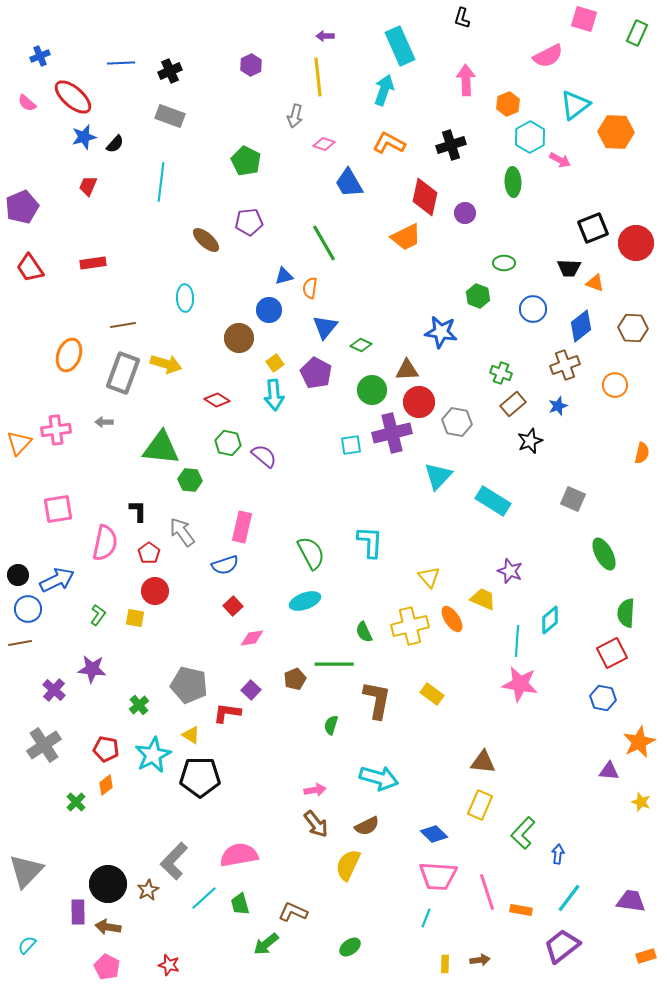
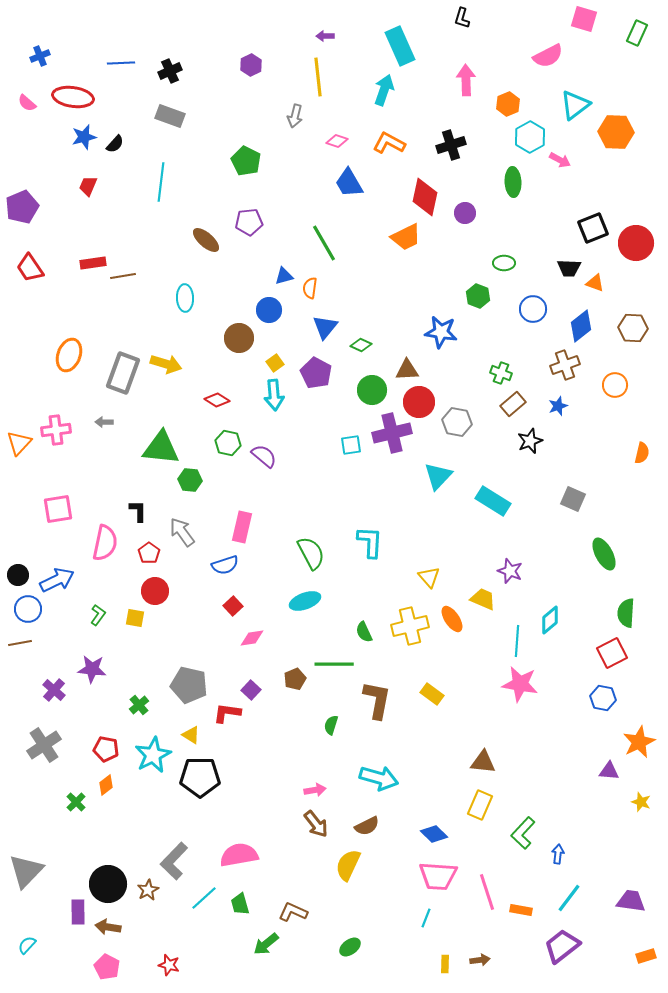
red ellipse at (73, 97): rotated 33 degrees counterclockwise
pink diamond at (324, 144): moved 13 px right, 3 px up
brown line at (123, 325): moved 49 px up
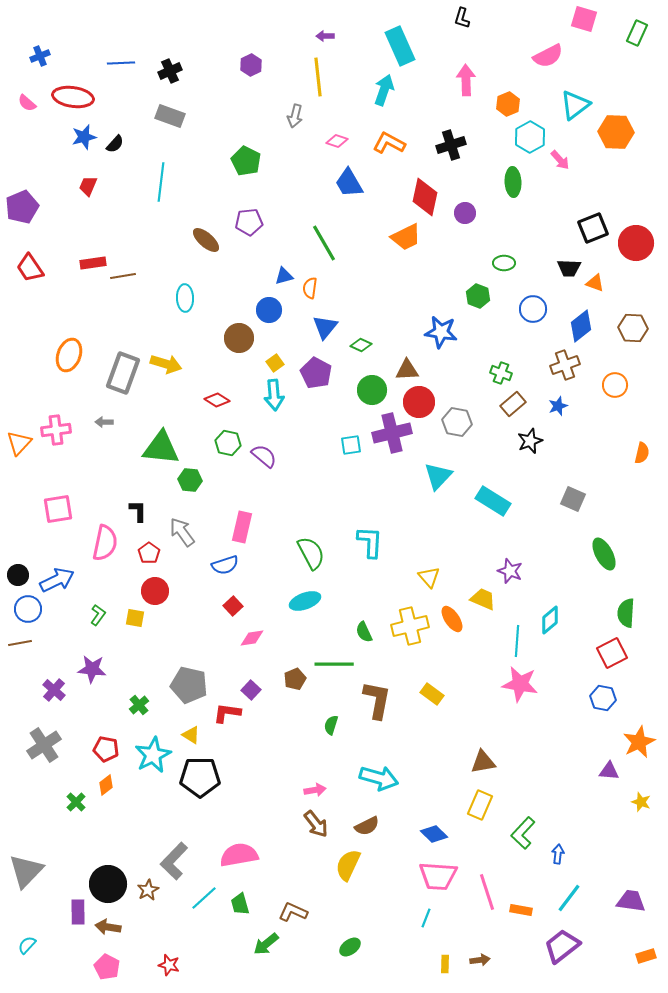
pink arrow at (560, 160): rotated 20 degrees clockwise
brown triangle at (483, 762): rotated 16 degrees counterclockwise
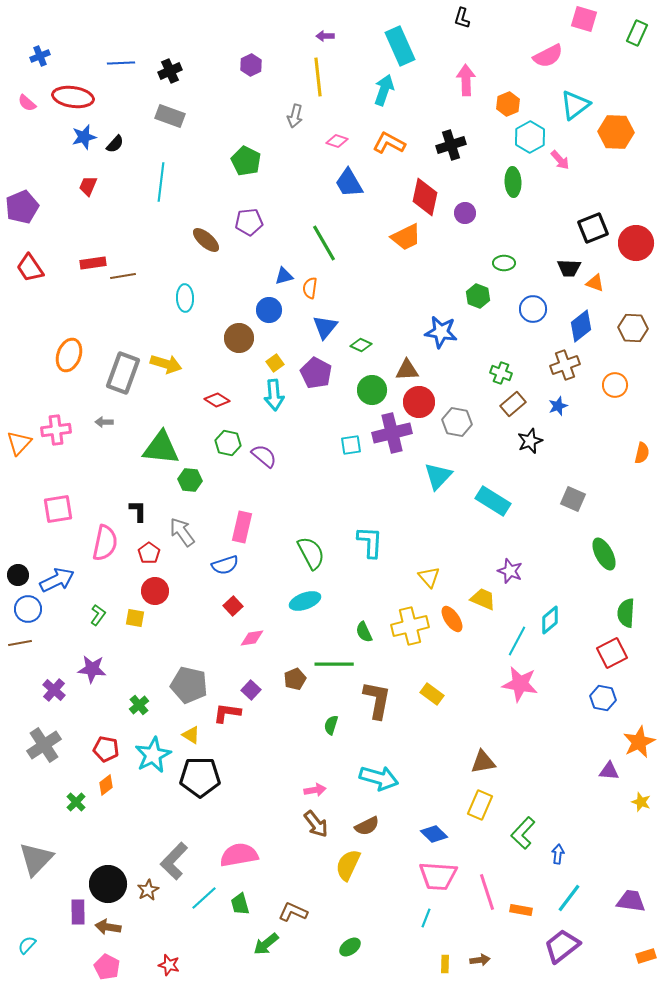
cyan line at (517, 641): rotated 24 degrees clockwise
gray triangle at (26, 871): moved 10 px right, 12 px up
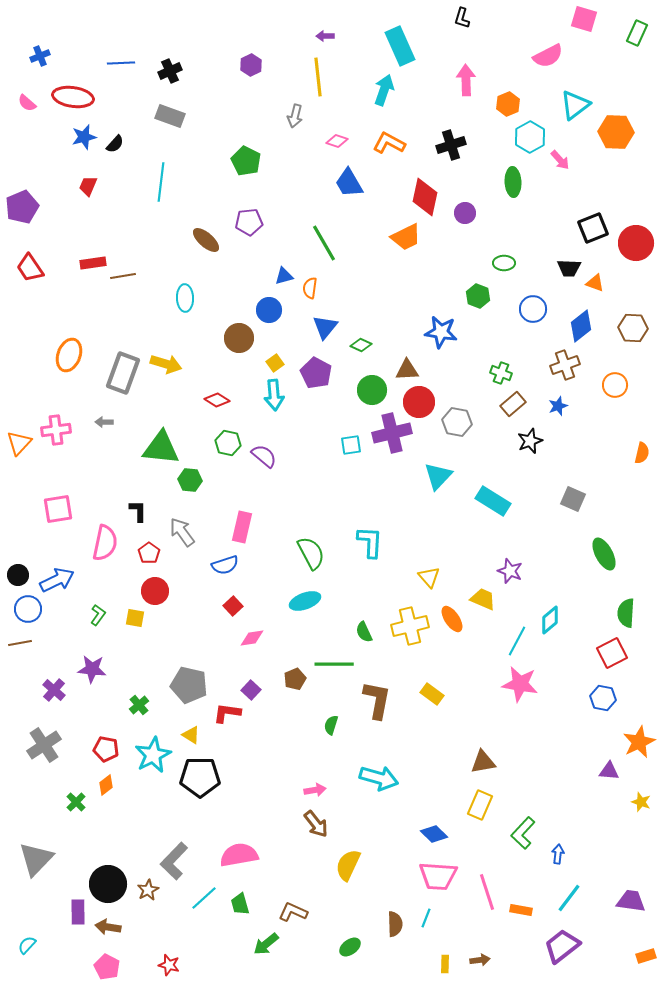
brown semicircle at (367, 826): moved 28 px right, 98 px down; rotated 65 degrees counterclockwise
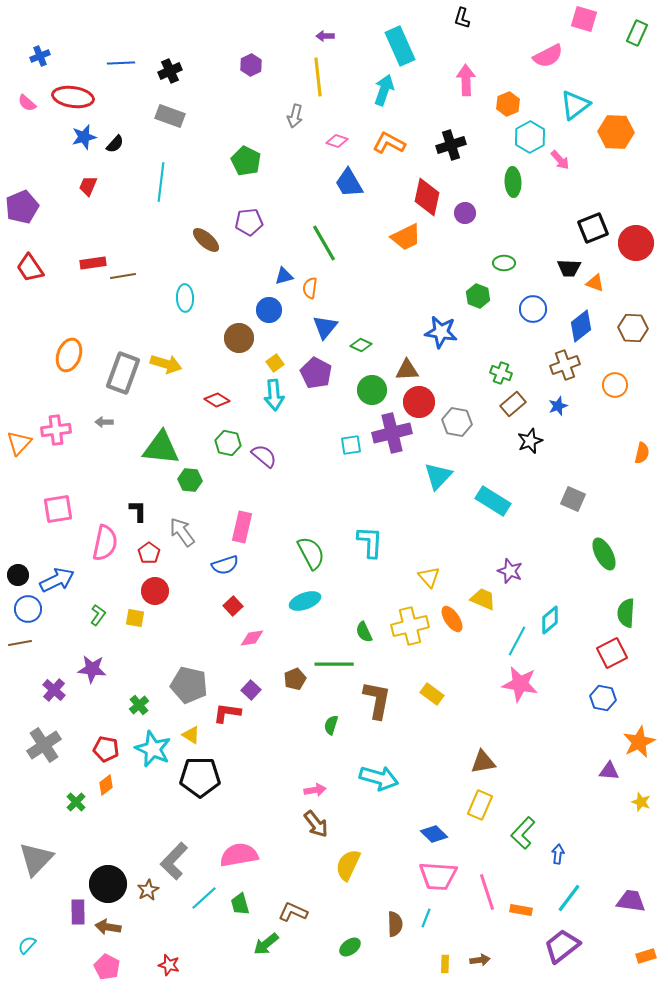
red diamond at (425, 197): moved 2 px right
cyan star at (153, 755): moved 6 px up; rotated 21 degrees counterclockwise
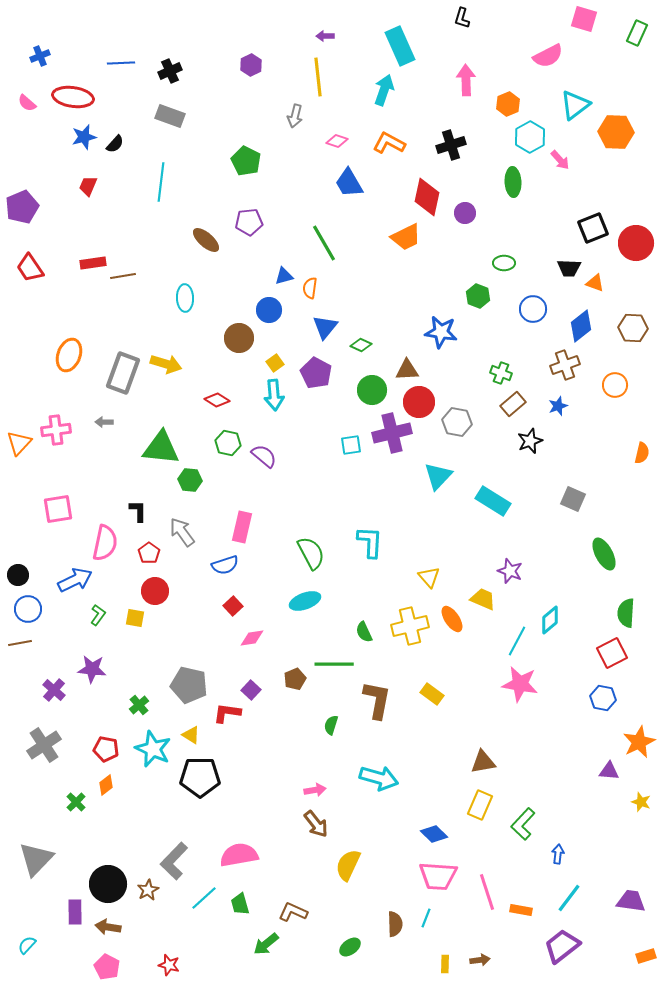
blue arrow at (57, 580): moved 18 px right
green L-shape at (523, 833): moved 9 px up
purple rectangle at (78, 912): moved 3 px left
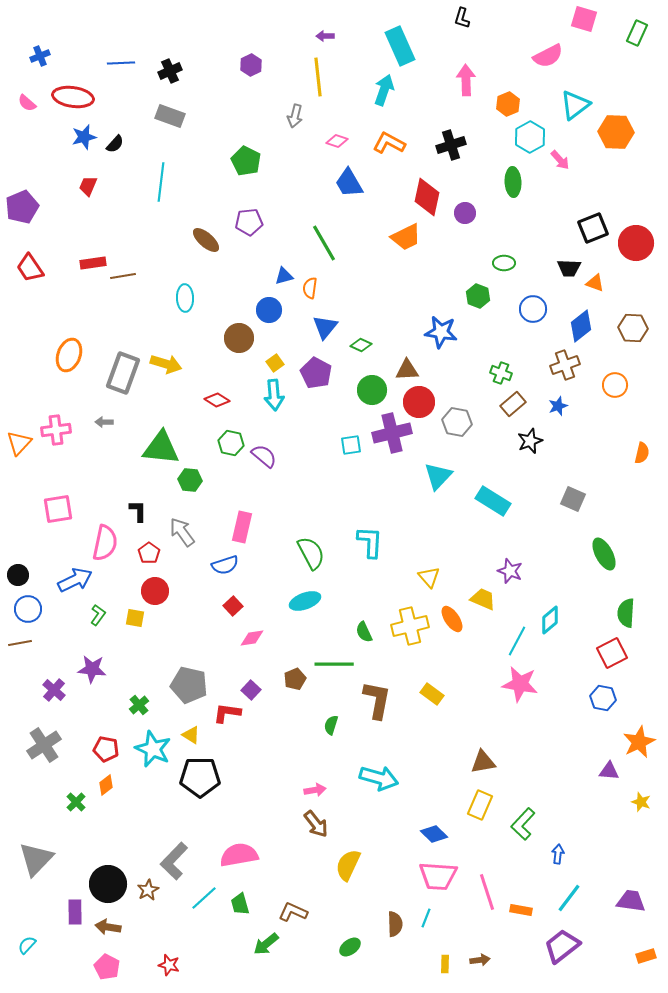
green hexagon at (228, 443): moved 3 px right
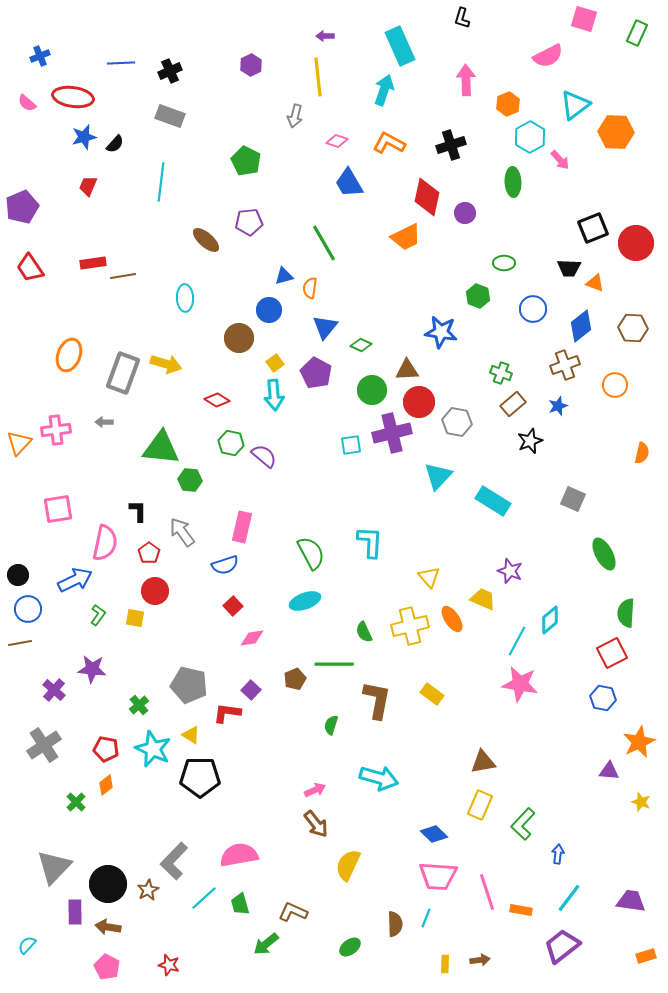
pink arrow at (315, 790): rotated 15 degrees counterclockwise
gray triangle at (36, 859): moved 18 px right, 8 px down
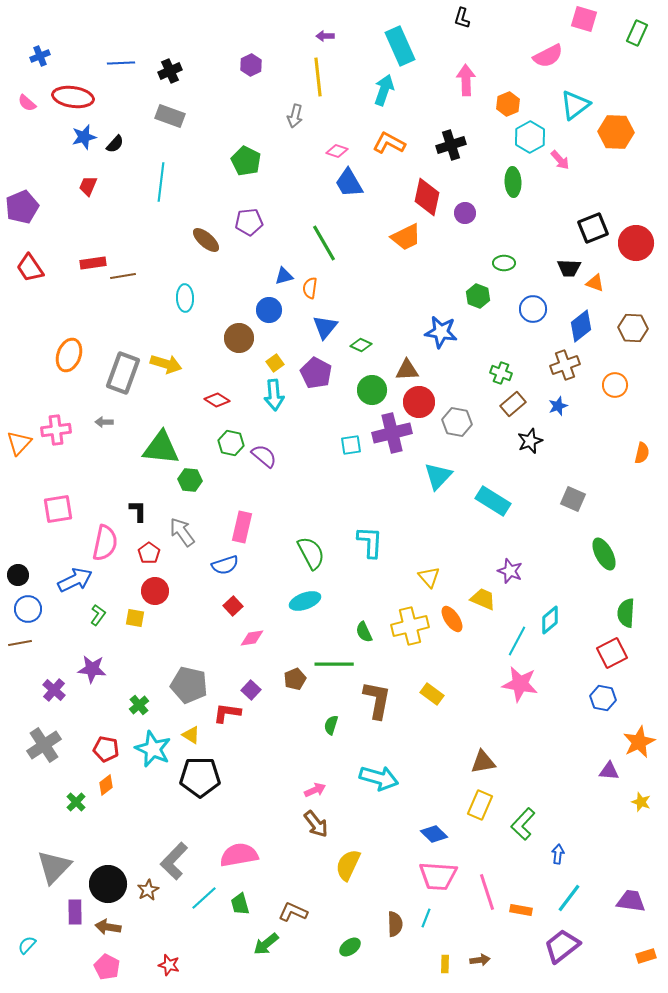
pink diamond at (337, 141): moved 10 px down
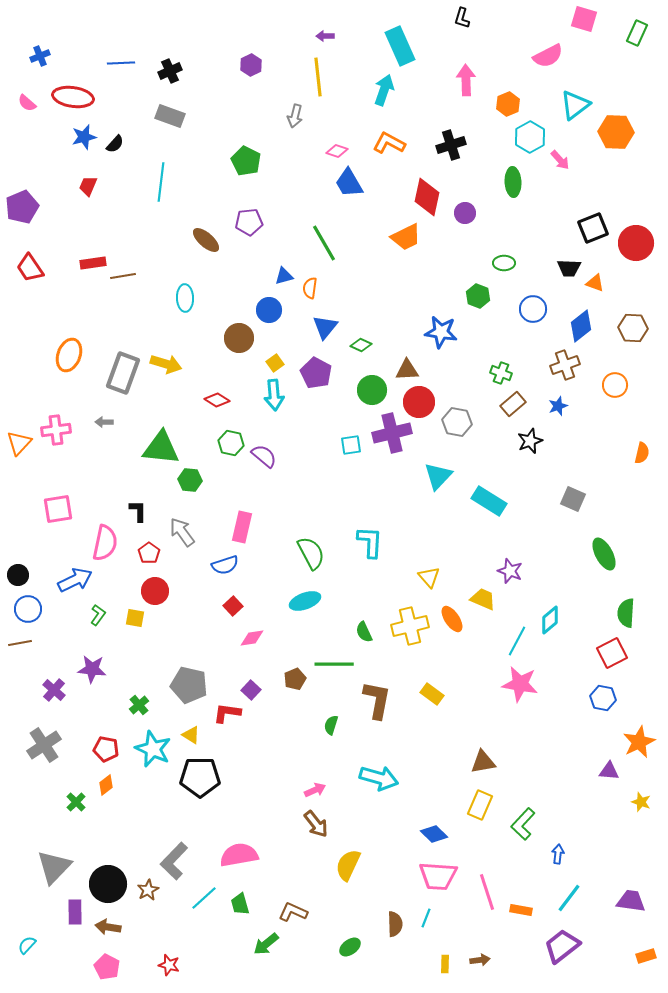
cyan rectangle at (493, 501): moved 4 px left
